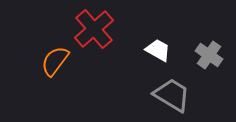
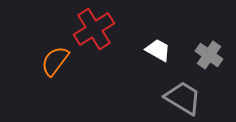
red cross: rotated 9 degrees clockwise
gray trapezoid: moved 11 px right, 3 px down
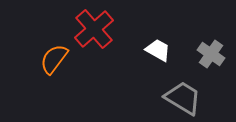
red cross: rotated 9 degrees counterclockwise
gray cross: moved 2 px right, 1 px up
orange semicircle: moved 1 px left, 2 px up
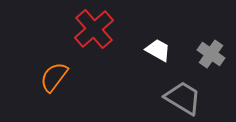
orange semicircle: moved 18 px down
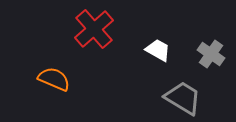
orange semicircle: moved 2 px down; rotated 76 degrees clockwise
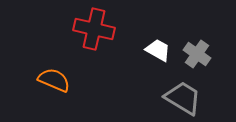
red cross: rotated 36 degrees counterclockwise
gray cross: moved 14 px left
orange semicircle: moved 1 px down
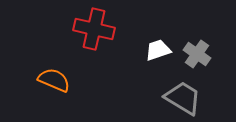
white trapezoid: rotated 48 degrees counterclockwise
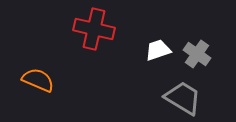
orange semicircle: moved 16 px left
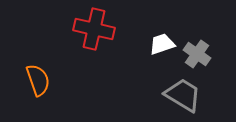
white trapezoid: moved 4 px right, 6 px up
orange semicircle: rotated 48 degrees clockwise
gray trapezoid: moved 3 px up
